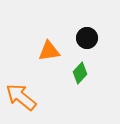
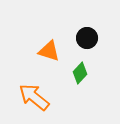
orange triangle: rotated 25 degrees clockwise
orange arrow: moved 13 px right
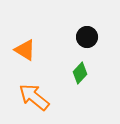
black circle: moved 1 px up
orange triangle: moved 24 px left, 1 px up; rotated 15 degrees clockwise
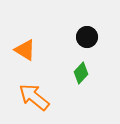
green diamond: moved 1 px right
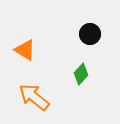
black circle: moved 3 px right, 3 px up
green diamond: moved 1 px down
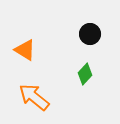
green diamond: moved 4 px right
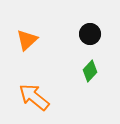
orange triangle: moved 2 px right, 10 px up; rotated 45 degrees clockwise
green diamond: moved 5 px right, 3 px up
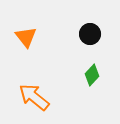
orange triangle: moved 1 px left, 3 px up; rotated 25 degrees counterclockwise
green diamond: moved 2 px right, 4 px down
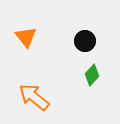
black circle: moved 5 px left, 7 px down
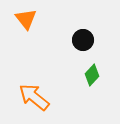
orange triangle: moved 18 px up
black circle: moved 2 px left, 1 px up
